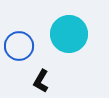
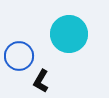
blue circle: moved 10 px down
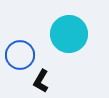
blue circle: moved 1 px right, 1 px up
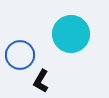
cyan circle: moved 2 px right
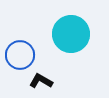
black L-shape: rotated 90 degrees clockwise
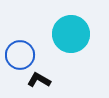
black L-shape: moved 2 px left, 1 px up
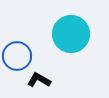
blue circle: moved 3 px left, 1 px down
